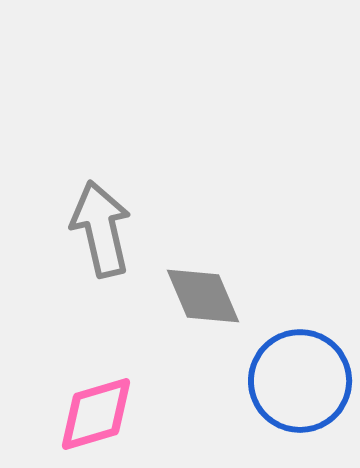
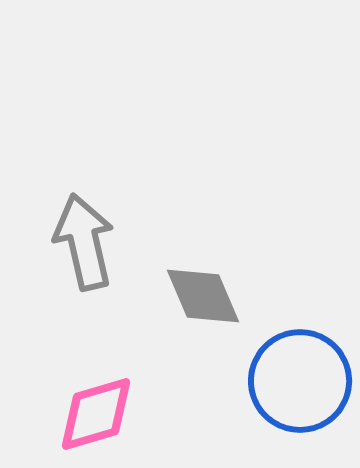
gray arrow: moved 17 px left, 13 px down
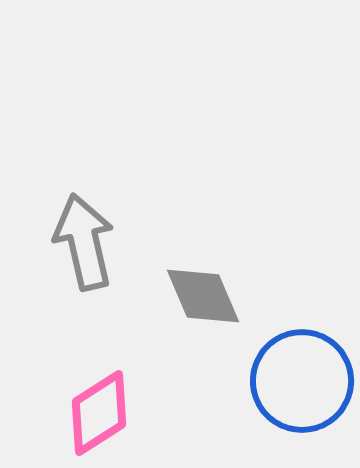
blue circle: moved 2 px right
pink diamond: moved 3 px right, 1 px up; rotated 16 degrees counterclockwise
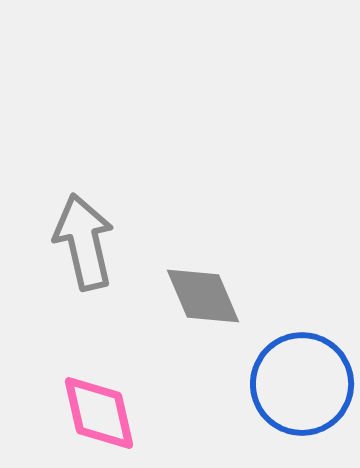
blue circle: moved 3 px down
pink diamond: rotated 70 degrees counterclockwise
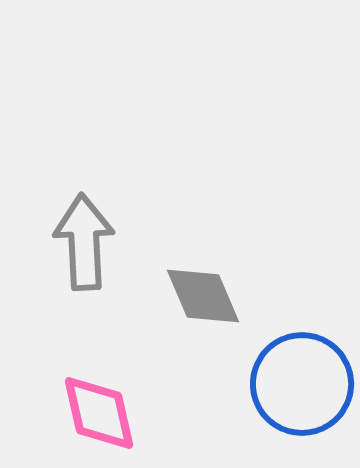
gray arrow: rotated 10 degrees clockwise
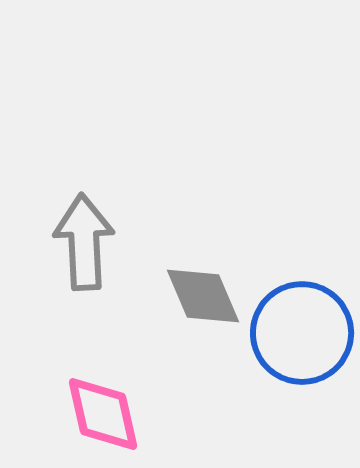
blue circle: moved 51 px up
pink diamond: moved 4 px right, 1 px down
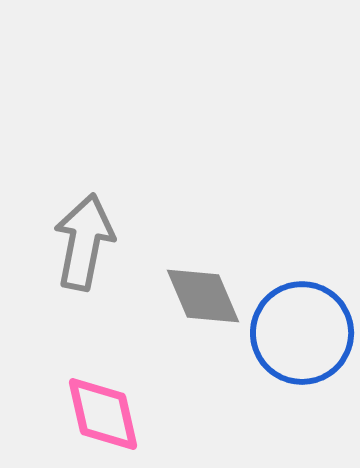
gray arrow: rotated 14 degrees clockwise
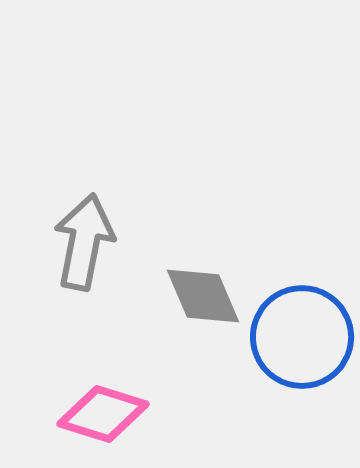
blue circle: moved 4 px down
pink diamond: rotated 60 degrees counterclockwise
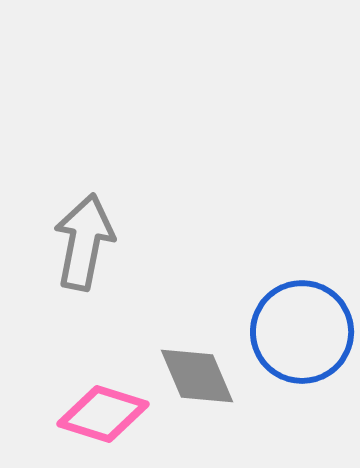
gray diamond: moved 6 px left, 80 px down
blue circle: moved 5 px up
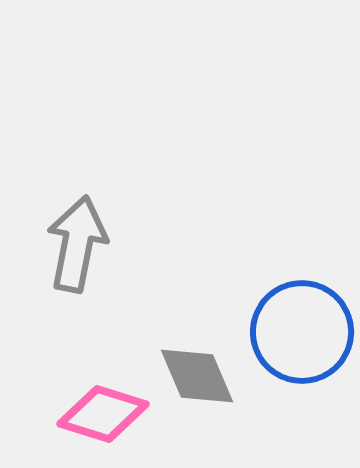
gray arrow: moved 7 px left, 2 px down
